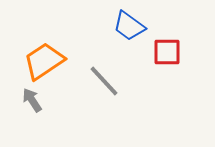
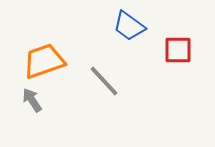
red square: moved 11 px right, 2 px up
orange trapezoid: rotated 15 degrees clockwise
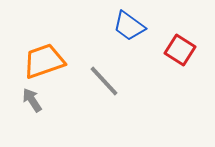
red square: moved 2 px right; rotated 32 degrees clockwise
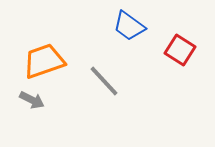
gray arrow: rotated 150 degrees clockwise
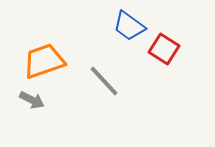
red square: moved 16 px left, 1 px up
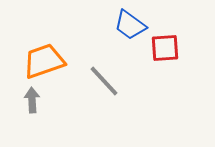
blue trapezoid: moved 1 px right, 1 px up
red square: moved 1 px right, 1 px up; rotated 36 degrees counterclockwise
gray arrow: rotated 120 degrees counterclockwise
